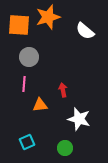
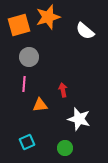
orange square: rotated 20 degrees counterclockwise
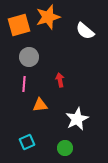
red arrow: moved 3 px left, 10 px up
white star: moved 2 px left; rotated 30 degrees clockwise
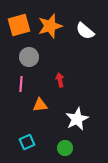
orange star: moved 2 px right, 9 px down
pink line: moved 3 px left
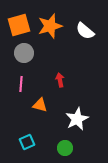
gray circle: moved 5 px left, 4 px up
orange triangle: rotated 21 degrees clockwise
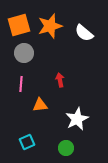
white semicircle: moved 1 px left, 2 px down
orange triangle: rotated 21 degrees counterclockwise
green circle: moved 1 px right
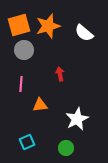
orange star: moved 2 px left
gray circle: moved 3 px up
red arrow: moved 6 px up
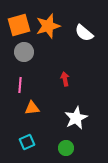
gray circle: moved 2 px down
red arrow: moved 5 px right, 5 px down
pink line: moved 1 px left, 1 px down
orange triangle: moved 8 px left, 3 px down
white star: moved 1 px left, 1 px up
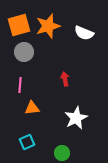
white semicircle: rotated 18 degrees counterclockwise
green circle: moved 4 px left, 5 px down
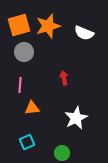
red arrow: moved 1 px left, 1 px up
